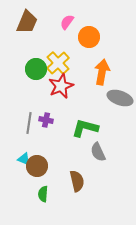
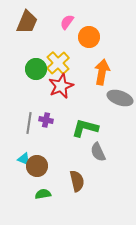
green semicircle: rotated 77 degrees clockwise
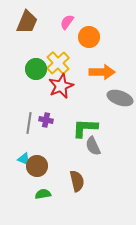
orange arrow: rotated 80 degrees clockwise
green L-shape: rotated 12 degrees counterclockwise
gray semicircle: moved 5 px left, 6 px up
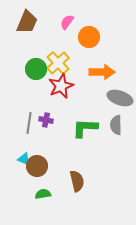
gray semicircle: moved 23 px right, 21 px up; rotated 24 degrees clockwise
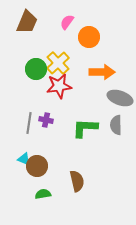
red star: moved 2 px left; rotated 15 degrees clockwise
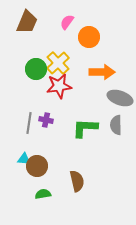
cyan triangle: rotated 16 degrees counterclockwise
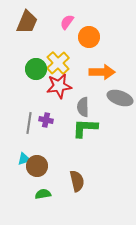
gray semicircle: moved 33 px left, 18 px up
cyan triangle: rotated 24 degrees counterclockwise
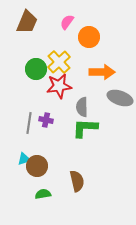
yellow cross: moved 1 px right, 1 px up
gray semicircle: moved 1 px left
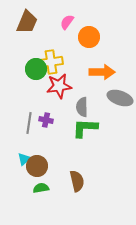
yellow cross: moved 8 px left; rotated 35 degrees clockwise
cyan triangle: rotated 24 degrees counterclockwise
green semicircle: moved 2 px left, 6 px up
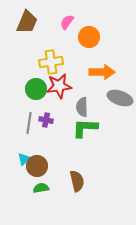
green circle: moved 20 px down
